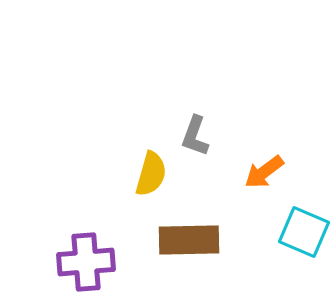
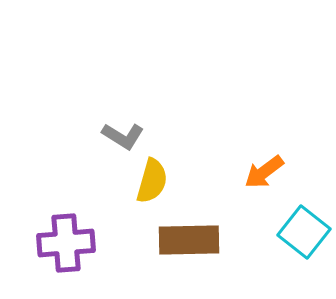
gray L-shape: moved 72 px left; rotated 78 degrees counterclockwise
yellow semicircle: moved 1 px right, 7 px down
cyan square: rotated 15 degrees clockwise
purple cross: moved 20 px left, 19 px up
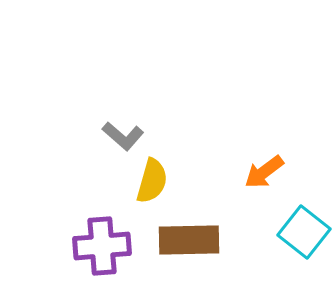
gray L-shape: rotated 9 degrees clockwise
purple cross: moved 36 px right, 3 px down
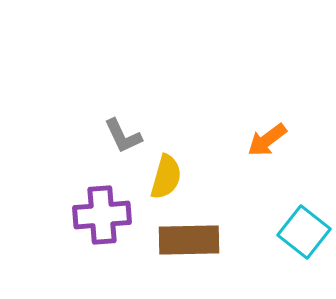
gray L-shape: rotated 24 degrees clockwise
orange arrow: moved 3 px right, 32 px up
yellow semicircle: moved 14 px right, 4 px up
purple cross: moved 31 px up
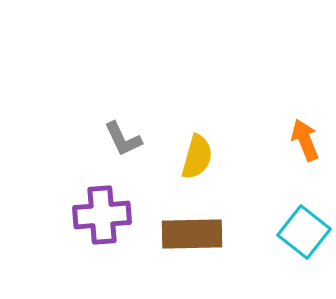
gray L-shape: moved 3 px down
orange arrow: moved 38 px right; rotated 105 degrees clockwise
yellow semicircle: moved 31 px right, 20 px up
brown rectangle: moved 3 px right, 6 px up
